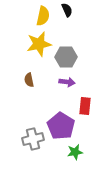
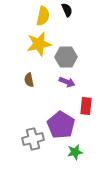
purple arrow: rotated 14 degrees clockwise
red rectangle: moved 1 px right
purple pentagon: moved 1 px up
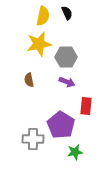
black semicircle: moved 3 px down
gray cross: rotated 15 degrees clockwise
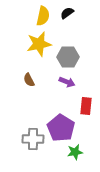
black semicircle: rotated 104 degrees counterclockwise
gray hexagon: moved 2 px right
brown semicircle: rotated 16 degrees counterclockwise
purple pentagon: moved 3 px down
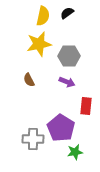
gray hexagon: moved 1 px right, 1 px up
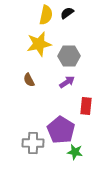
yellow semicircle: moved 3 px right, 1 px up
purple arrow: rotated 56 degrees counterclockwise
purple pentagon: moved 2 px down
gray cross: moved 4 px down
green star: rotated 21 degrees clockwise
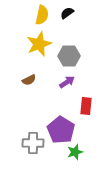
yellow semicircle: moved 4 px left
yellow star: rotated 10 degrees counterclockwise
brown semicircle: rotated 88 degrees counterclockwise
green star: rotated 28 degrees counterclockwise
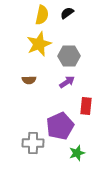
brown semicircle: rotated 24 degrees clockwise
purple pentagon: moved 1 px left, 4 px up; rotated 16 degrees clockwise
green star: moved 2 px right, 1 px down
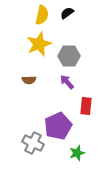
purple arrow: rotated 98 degrees counterclockwise
purple pentagon: moved 2 px left
gray cross: rotated 25 degrees clockwise
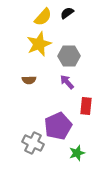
yellow semicircle: moved 1 px right, 2 px down; rotated 30 degrees clockwise
